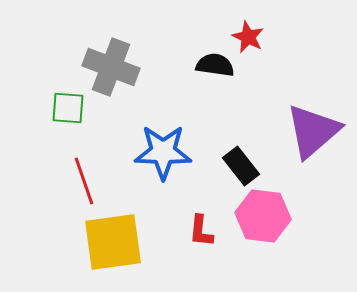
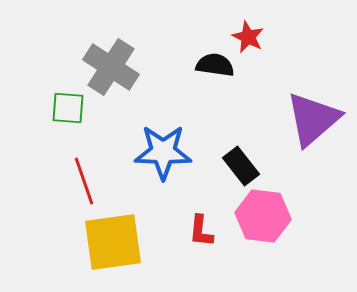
gray cross: rotated 12 degrees clockwise
purple triangle: moved 12 px up
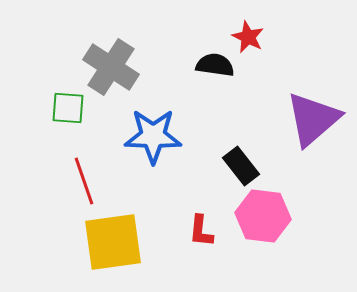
blue star: moved 10 px left, 16 px up
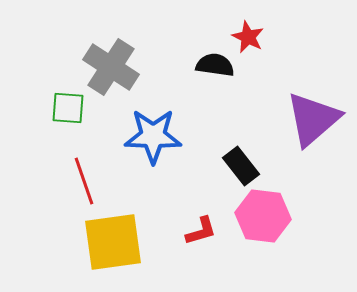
red L-shape: rotated 112 degrees counterclockwise
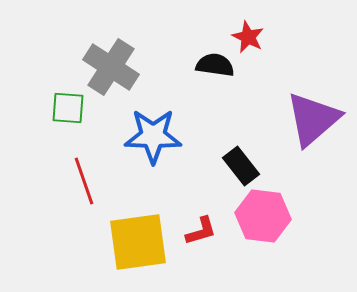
yellow square: moved 25 px right
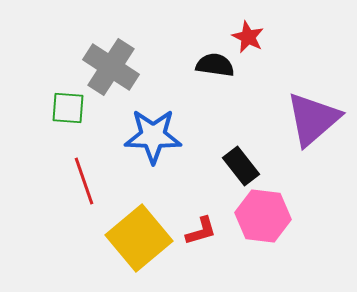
yellow square: moved 1 px right, 4 px up; rotated 32 degrees counterclockwise
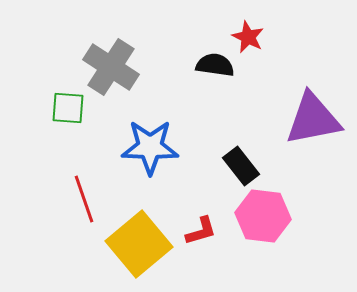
purple triangle: rotated 30 degrees clockwise
blue star: moved 3 px left, 11 px down
red line: moved 18 px down
yellow square: moved 6 px down
